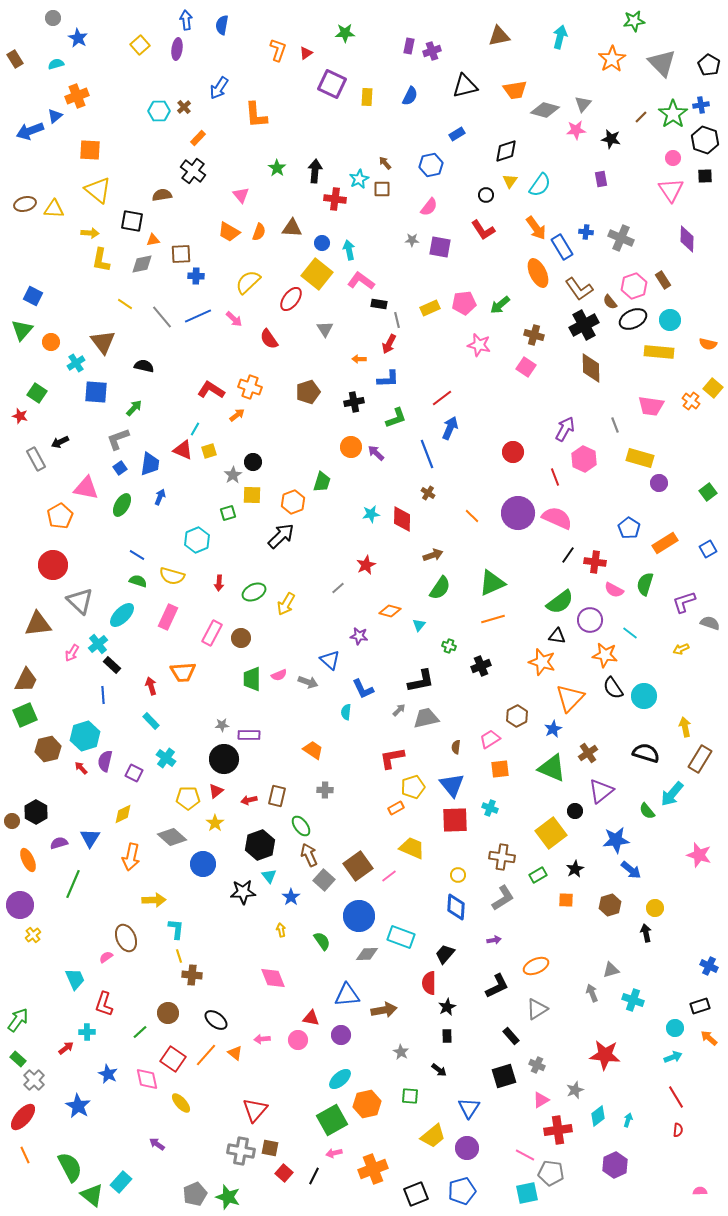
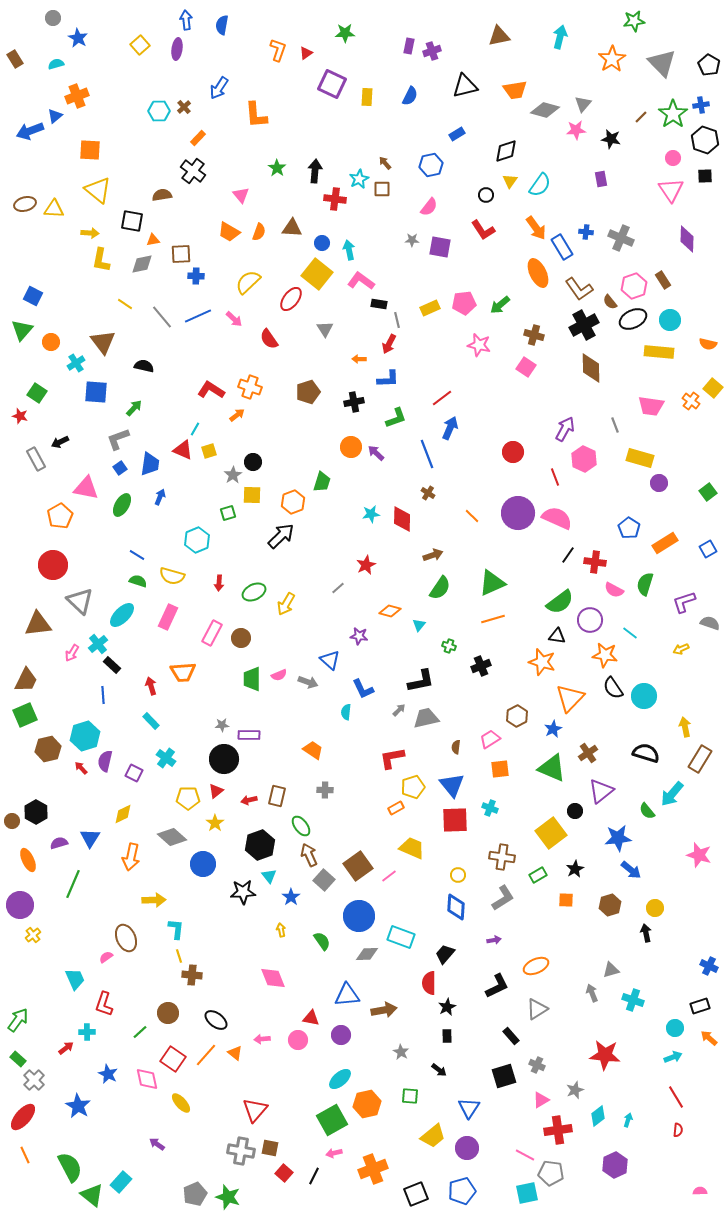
blue star at (616, 840): moved 2 px right, 2 px up
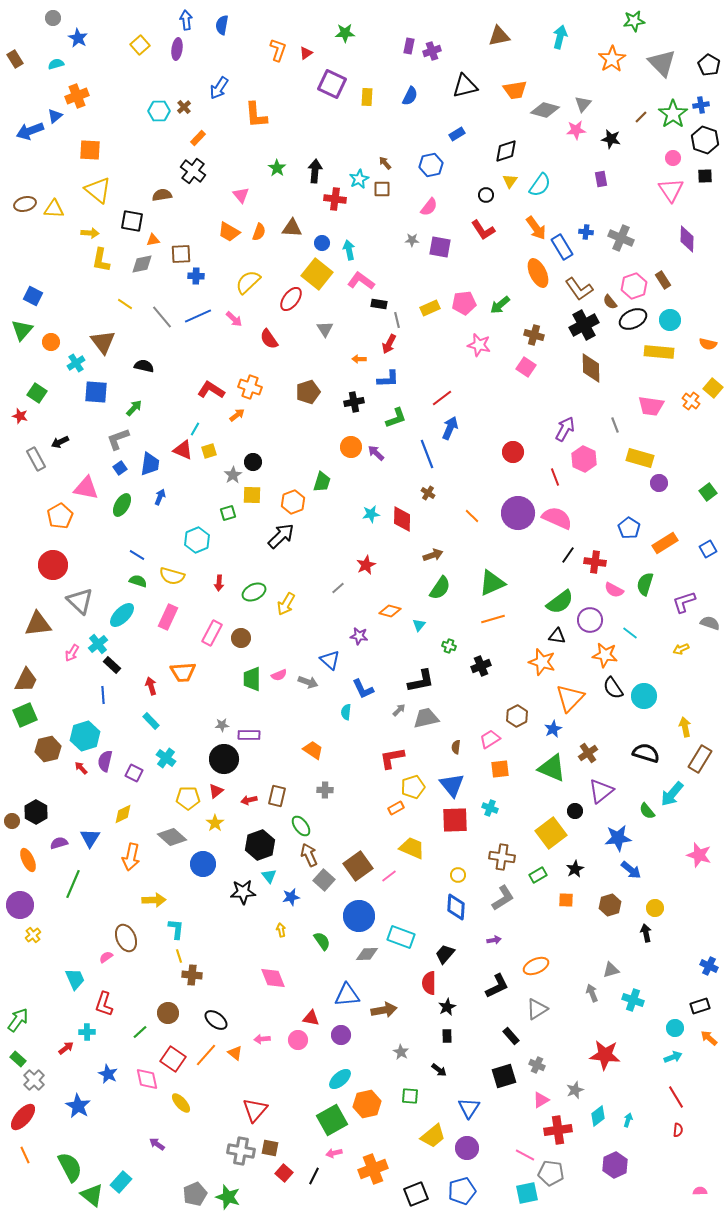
blue star at (291, 897): rotated 24 degrees clockwise
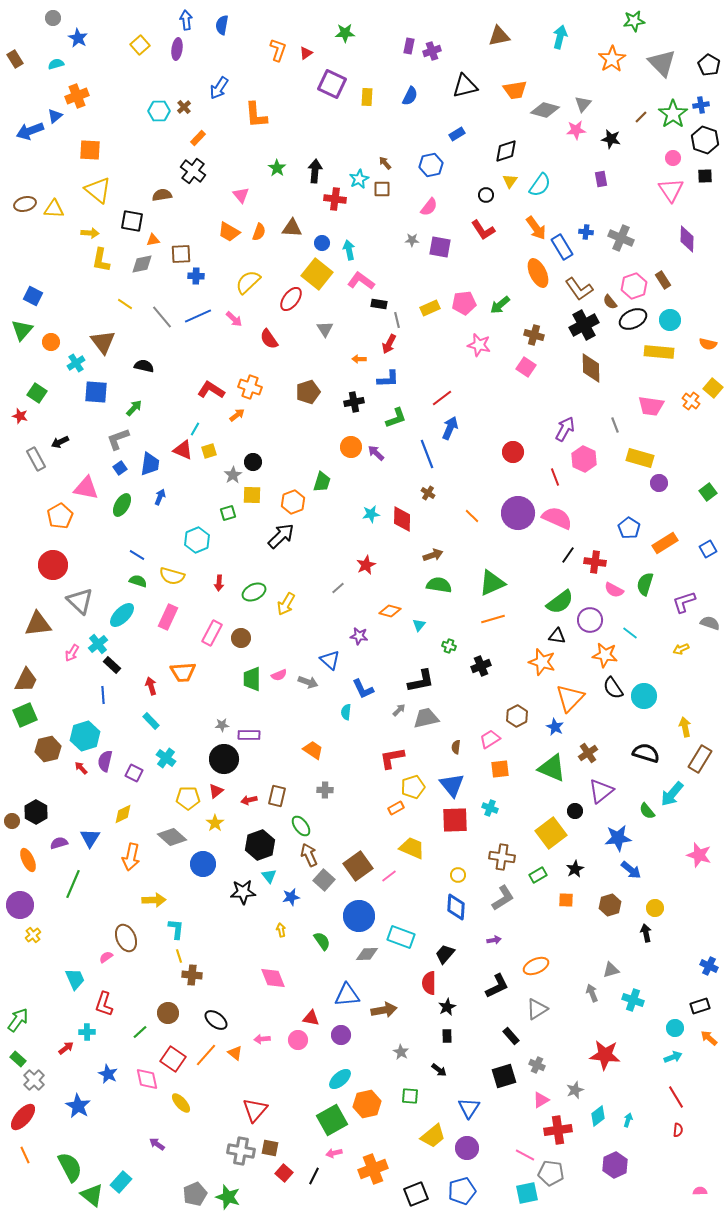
green semicircle at (440, 588): moved 1 px left, 3 px up; rotated 115 degrees counterclockwise
blue star at (553, 729): moved 2 px right, 2 px up; rotated 18 degrees counterclockwise
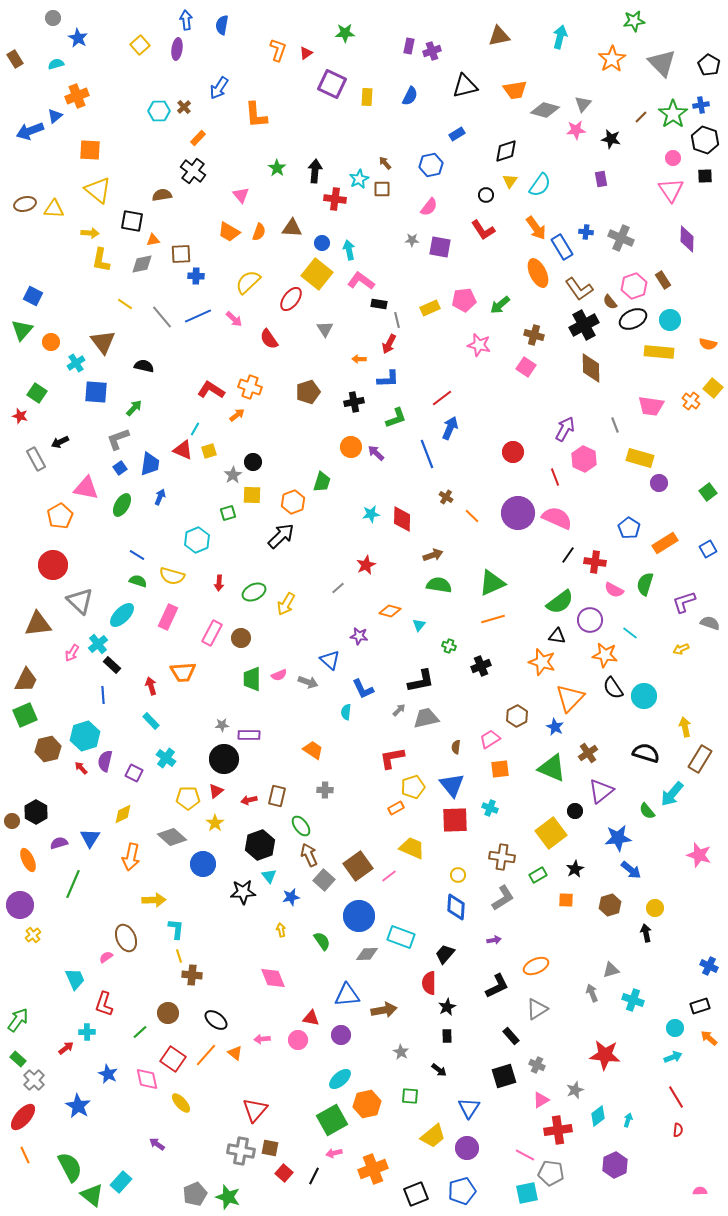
pink pentagon at (464, 303): moved 3 px up
brown cross at (428, 493): moved 18 px right, 4 px down
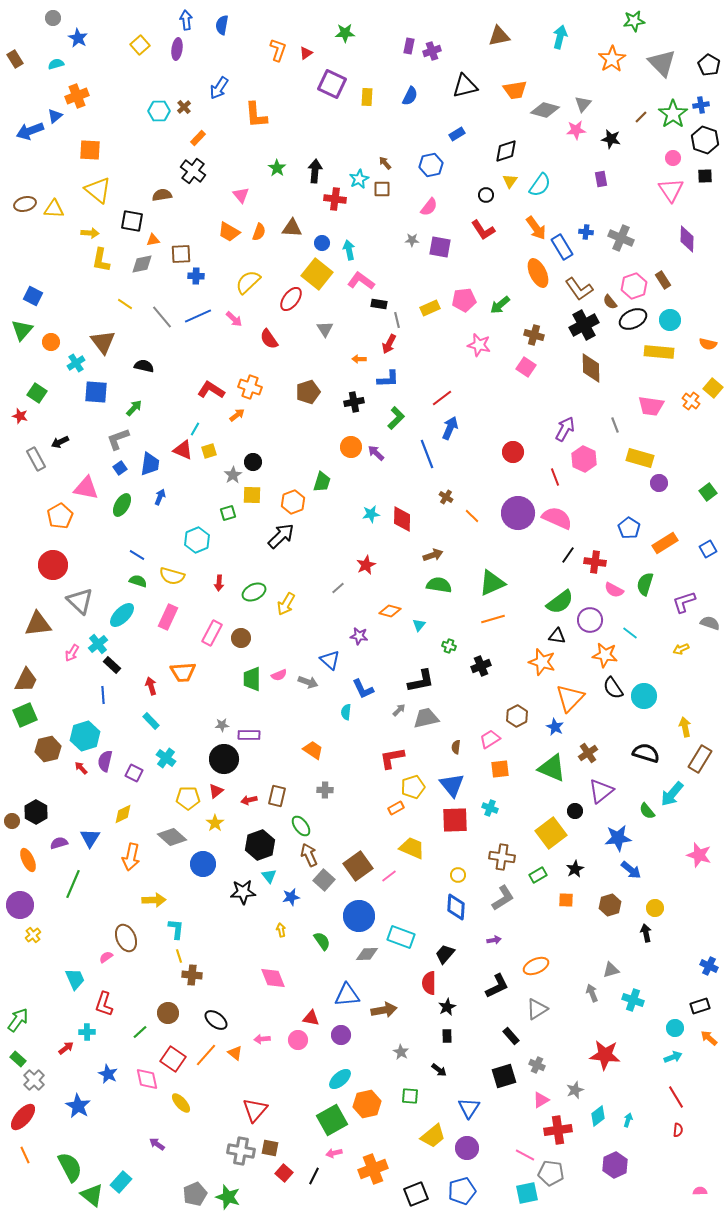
green L-shape at (396, 418): rotated 25 degrees counterclockwise
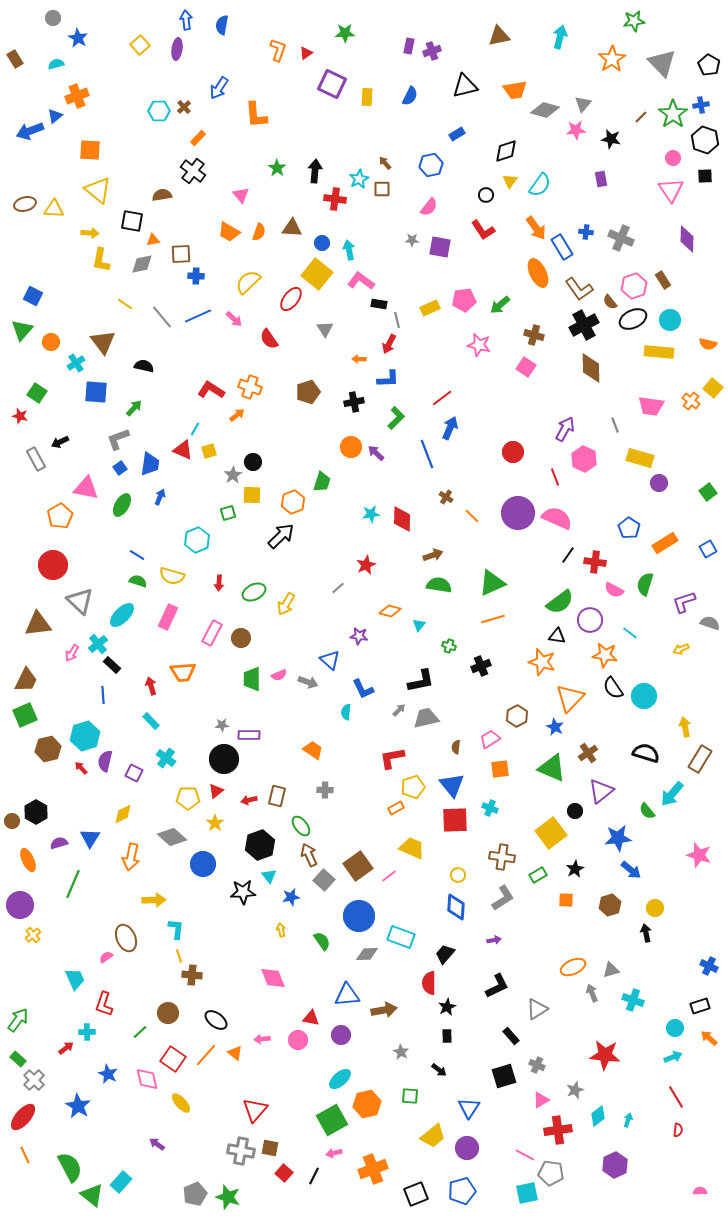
orange ellipse at (536, 966): moved 37 px right, 1 px down
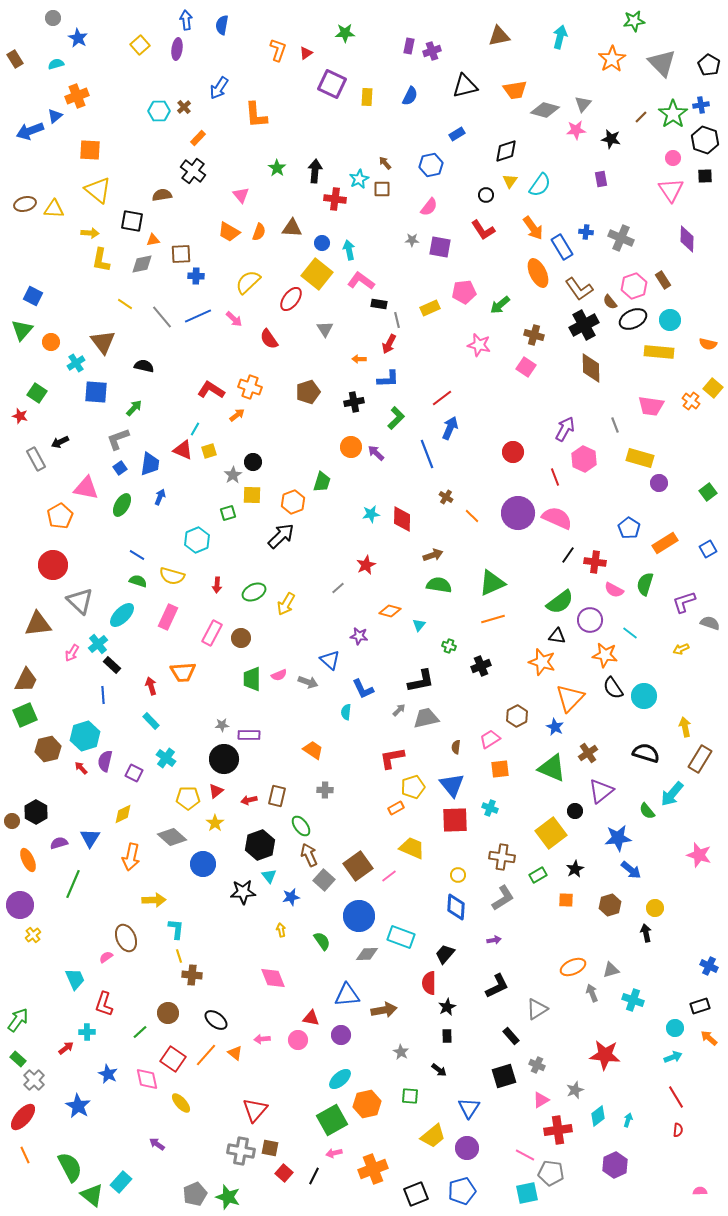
orange arrow at (536, 228): moved 3 px left
pink pentagon at (464, 300): moved 8 px up
red arrow at (219, 583): moved 2 px left, 2 px down
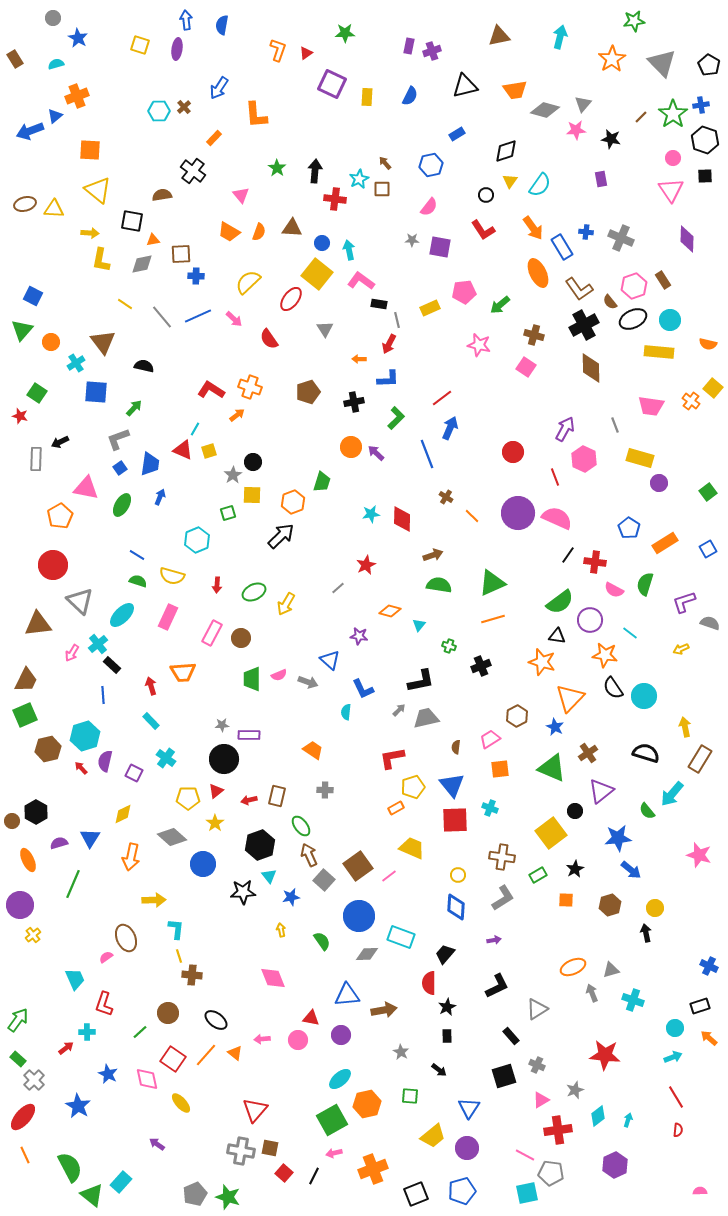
yellow square at (140, 45): rotated 30 degrees counterclockwise
orange rectangle at (198, 138): moved 16 px right
gray rectangle at (36, 459): rotated 30 degrees clockwise
